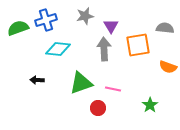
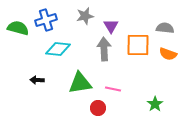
green semicircle: rotated 35 degrees clockwise
orange square: rotated 10 degrees clockwise
orange semicircle: moved 13 px up
green triangle: moved 1 px left; rotated 10 degrees clockwise
green star: moved 5 px right, 1 px up
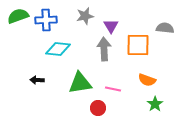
blue cross: rotated 15 degrees clockwise
green semicircle: moved 12 px up; rotated 35 degrees counterclockwise
orange semicircle: moved 21 px left, 26 px down
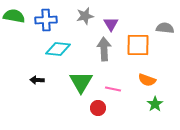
green semicircle: moved 4 px left; rotated 30 degrees clockwise
purple triangle: moved 2 px up
green triangle: moved 1 px right, 1 px up; rotated 50 degrees counterclockwise
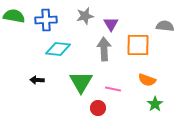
gray semicircle: moved 2 px up
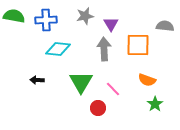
pink line: rotated 35 degrees clockwise
